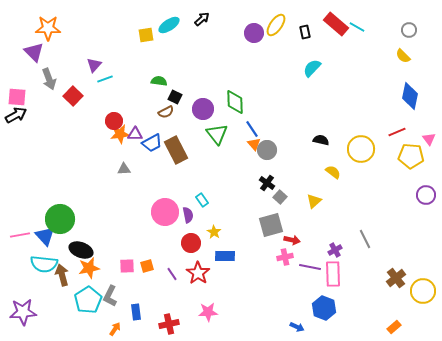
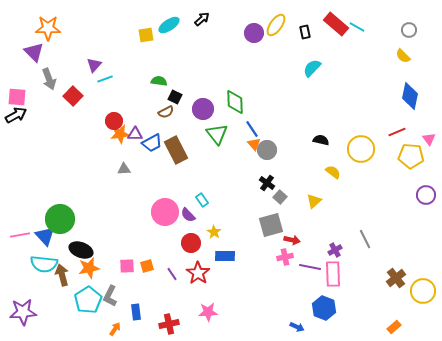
purple semicircle at (188, 215): rotated 147 degrees clockwise
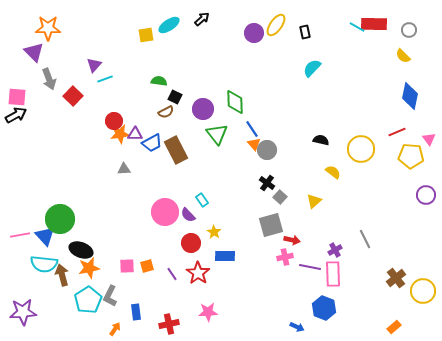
red rectangle at (336, 24): moved 38 px right; rotated 40 degrees counterclockwise
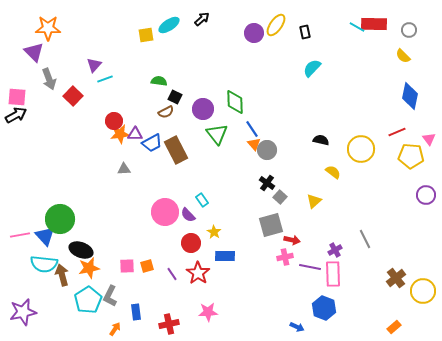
purple star at (23, 312): rotated 8 degrees counterclockwise
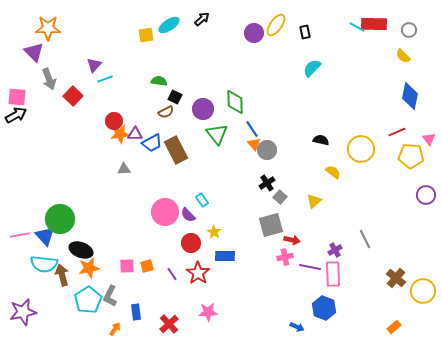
black cross at (267, 183): rotated 21 degrees clockwise
brown cross at (396, 278): rotated 12 degrees counterclockwise
red cross at (169, 324): rotated 30 degrees counterclockwise
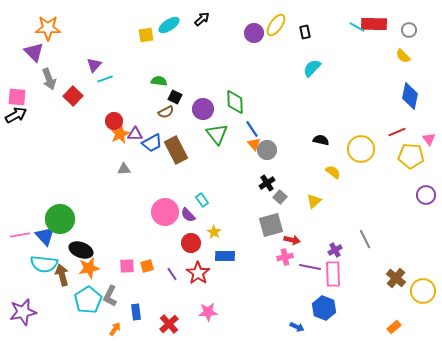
orange star at (120, 134): rotated 18 degrees counterclockwise
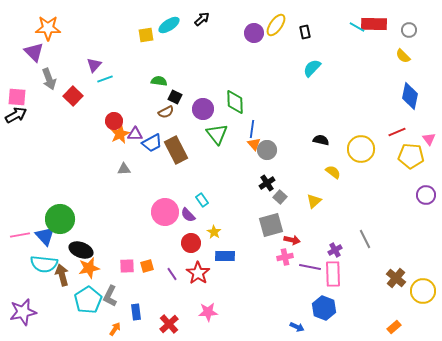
blue line at (252, 129): rotated 42 degrees clockwise
